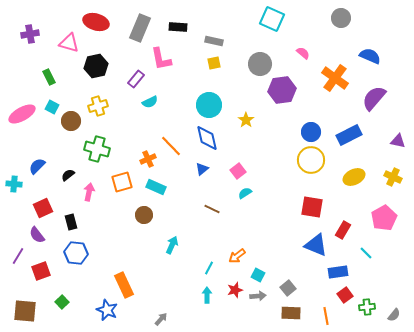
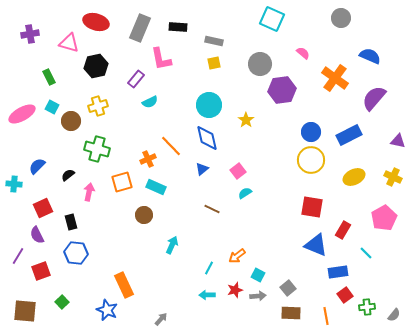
purple semicircle at (37, 235): rotated 12 degrees clockwise
cyan arrow at (207, 295): rotated 91 degrees counterclockwise
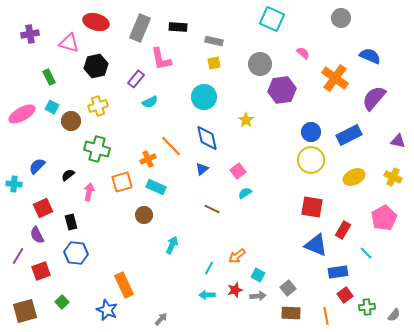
cyan circle at (209, 105): moved 5 px left, 8 px up
brown square at (25, 311): rotated 20 degrees counterclockwise
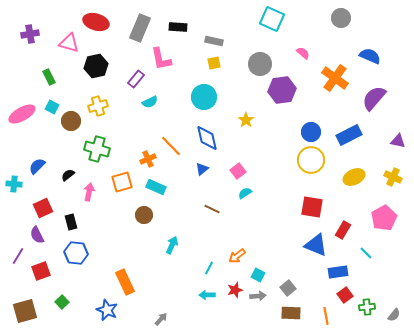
orange rectangle at (124, 285): moved 1 px right, 3 px up
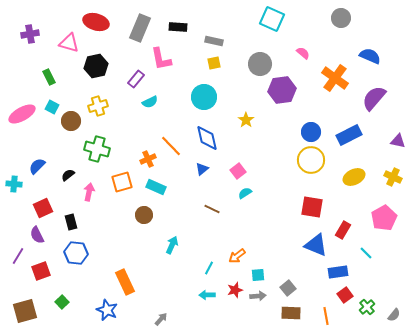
cyan square at (258, 275): rotated 32 degrees counterclockwise
green cross at (367, 307): rotated 35 degrees counterclockwise
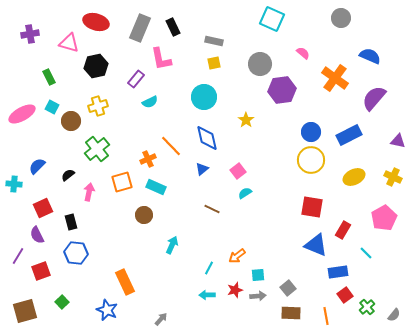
black rectangle at (178, 27): moved 5 px left; rotated 60 degrees clockwise
green cross at (97, 149): rotated 35 degrees clockwise
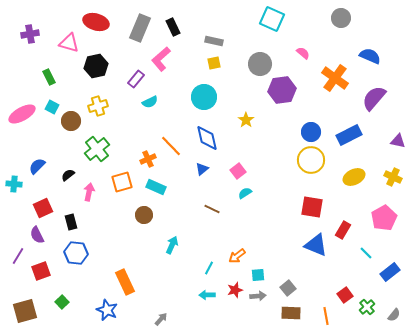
pink L-shape at (161, 59): rotated 60 degrees clockwise
blue rectangle at (338, 272): moved 52 px right; rotated 30 degrees counterclockwise
